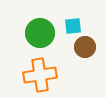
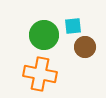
green circle: moved 4 px right, 2 px down
orange cross: moved 1 px up; rotated 20 degrees clockwise
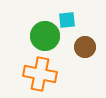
cyan square: moved 6 px left, 6 px up
green circle: moved 1 px right, 1 px down
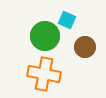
cyan square: rotated 30 degrees clockwise
orange cross: moved 4 px right
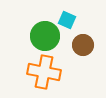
brown circle: moved 2 px left, 2 px up
orange cross: moved 2 px up
